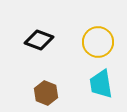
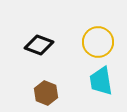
black diamond: moved 5 px down
cyan trapezoid: moved 3 px up
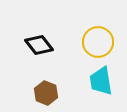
black diamond: rotated 32 degrees clockwise
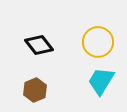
cyan trapezoid: rotated 40 degrees clockwise
brown hexagon: moved 11 px left, 3 px up; rotated 15 degrees clockwise
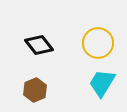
yellow circle: moved 1 px down
cyan trapezoid: moved 1 px right, 2 px down
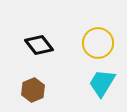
brown hexagon: moved 2 px left
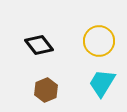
yellow circle: moved 1 px right, 2 px up
brown hexagon: moved 13 px right
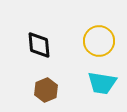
black diamond: rotated 32 degrees clockwise
cyan trapezoid: rotated 112 degrees counterclockwise
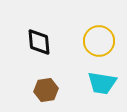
black diamond: moved 3 px up
brown hexagon: rotated 15 degrees clockwise
